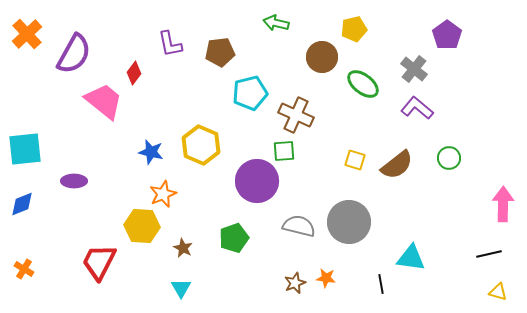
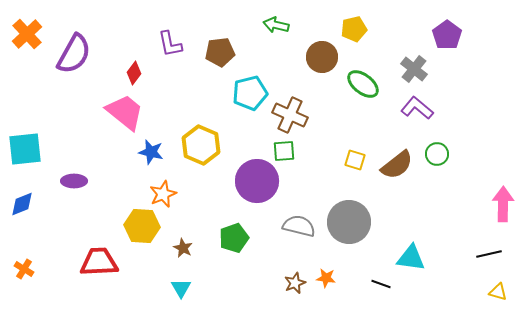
green arrow at (276, 23): moved 2 px down
pink trapezoid at (104, 101): moved 21 px right, 11 px down
brown cross at (296, 115): moved 6 px left
green circle at (449, 158): moved 12 px left, 4 px up
red trapezoid at (99, 262): rotated 60 degrees clockwise
black line at (381, 284): rotated 60 degrees counterclockwise
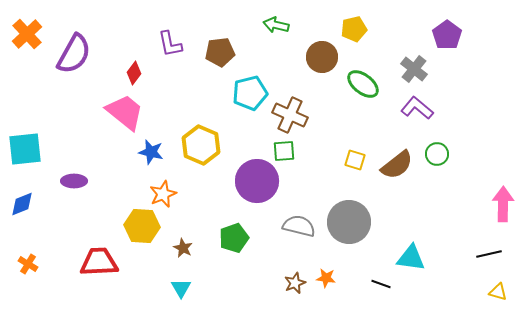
orange cross at (24, 269): moved 4 px right, 5 px up
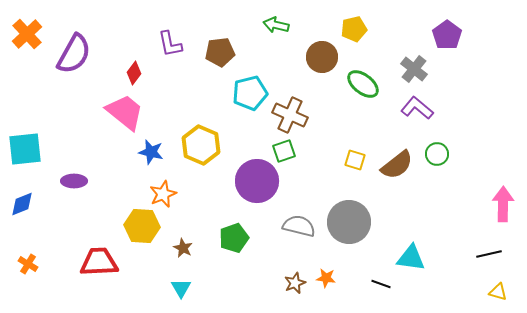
green square at (284, 151): rotated 15 degrees counterclockwise
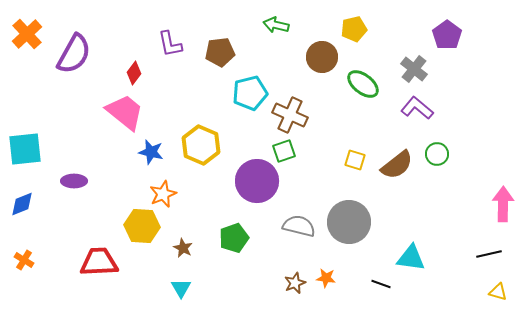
orange cross at (28, 264): moved 4 px left, 4 px up
